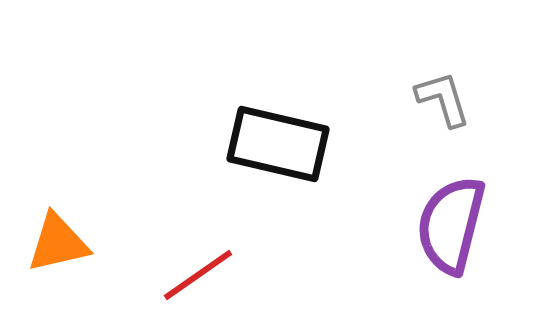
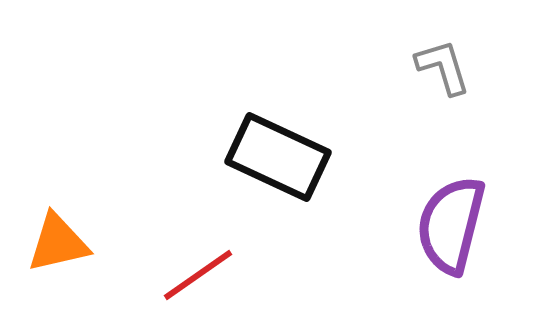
gray L-shape: moved 32 px up
black rectangle: moved 13 px down; rotated 12 degrees clockwise
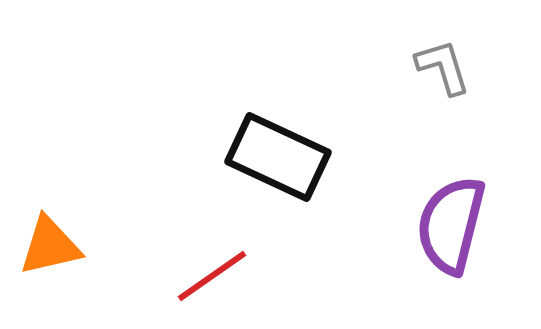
orange triangle: moved 8 px left, 3 px down
red line: moved 14 px right, 1 px down
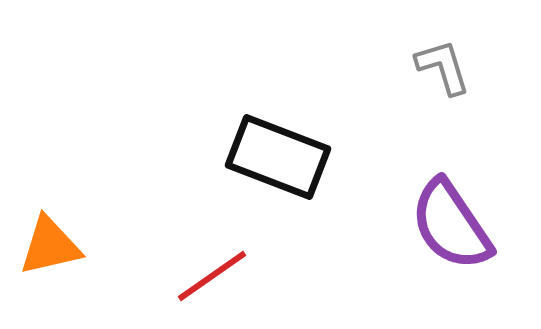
black rectangle: rotated 4 degrees counterclockwise
purple semicircle: rotated 48 degrees counterclockwise
